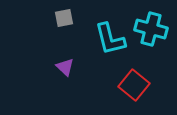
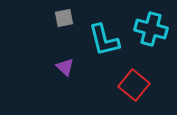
cyan L-shape: moved 6 px left, 1 px down
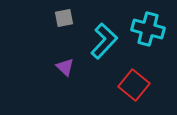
cyan cross: moved 3 px left
cyan L-shape: moved 1 px down; rotated 123 degrees counterclockwise
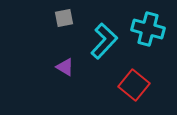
purple triangle: rotated 12 degrees counterclockwise
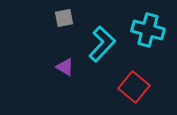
cyan cross: moved 1 px down
cyan L-shape: moved 2 px left, 3 px down
red square: moved 2 px down
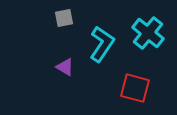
cyan cross: moved 3 px down; rotated 24 degrees clockwise
cyan L-shape: rotated 9 degrees counterclockwise
red square: moved 1 px right, 1 px down; rotated 24 degrees counterclockwise
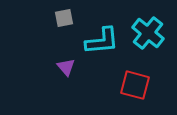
cyan L-shape: moved 3 px up; rotated 51 degrees clockwise
purple triangle: moved 1 px right; rotated 18 degrees clockwise
red square: moved 3 px up
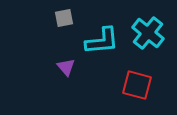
red square: moved 2 px right
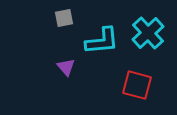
cyan cross: rotated 8 degrees clockwise
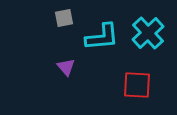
cyan L-shape: moved 4 px up
red square: rotated 12 degrees counterclockwise
